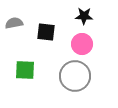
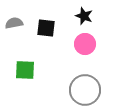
black star: rotated 18 degrees clockwise
black square: moved 4 px up
pink circle: moved 3 px right
gray circle: moved 10 px right, 14 px down
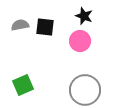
gray semicircle: moved 6 px right, 2 px down
black square: moved 1 px left, 1 px up
pink circle: moved 5 px left, 3 px up
green square: moved 2 px left, 15 px down; rotated 25 degrees counterclockwise
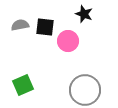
black star: moved 2 px up
pink circle: moved 12 px left
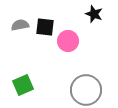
black star: moved 10 px right
gray circle: moved 1 px right
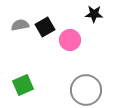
black star: rotated 18 degrees counterclockwise
black square: rotated 36 degrees counterclockwise
pink circle: moved 2 px right, 1 px up
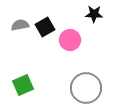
gray circle: moved 2 px up
